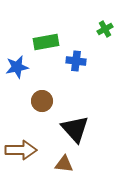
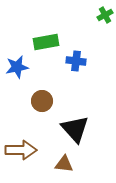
green cross: moved 14 px up
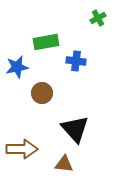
green cross: moved 7 px left, 3 px down
brown circle: moved 8 px up
brown arrow: moved 1 px right, 1 px up
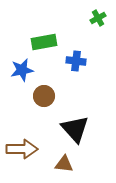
green rectangle: moved 2 px left
blue star: moved 5 px right, 3 px down
brown circle: moved 2 px right, 3 px down
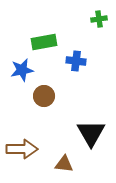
green cross: moved 1 px right, 1 px down; rotated 21 degrees clockwise
black triangle: moved 16 px right, 4 px down; rotated 12 degrees clockwise
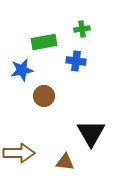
green cross: moved 17 px left, 10 px down
brown arrow: moved 3 px left, 4 px down
brown triangle: moved 1 px right, 2 px up
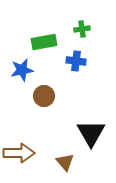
brown triangle: rotated 42 degrees clockwise
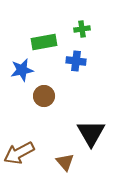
brown arrow: rotated 152 degrees clockwise
